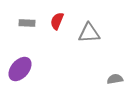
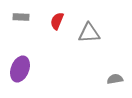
gray rectangle: moved 6 px left, 6 px up
purple ellipse: rotated 20 degrees counterclockwise
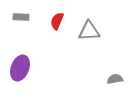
gray triangle: moved 2 px up
purple ellipse: moved 1 px up
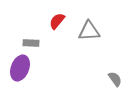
gray rectangle: moved 10 px right, 26 px down
red semicircle: rotated 18 degrees clockwise
gray semicircle: rotated 63 degrees clockwise
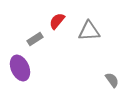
gray rectangle: moved 4 px right, 4 px up; rotated 35 degrees counterclockwise
purple ellipse: rotated 45 degrees counterclockwise
gray semicircle: moved 3 px left, 1 px down
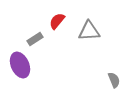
purple ellipse: moved 3 px up
gray semicircle: moved 2 px right; rotated 14 degrees clockwise
